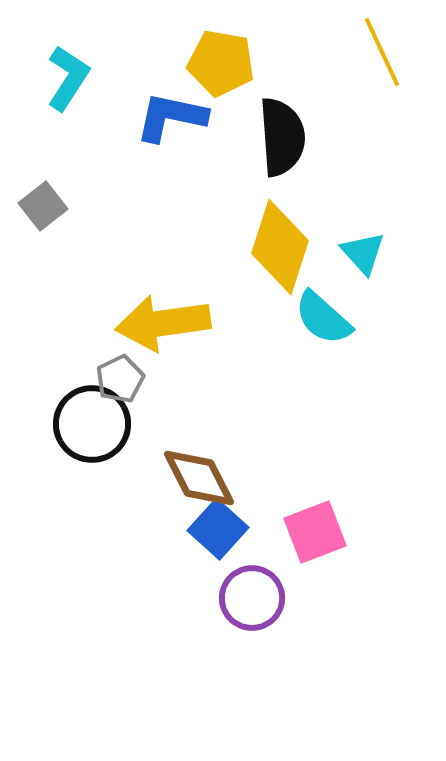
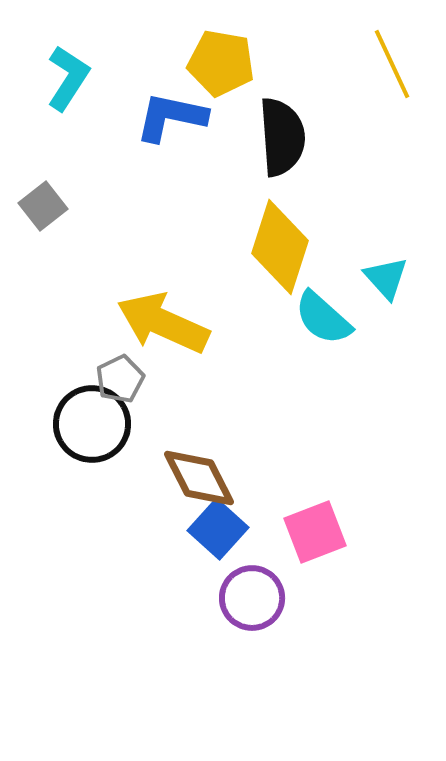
yellow line: moved 10 px right, 12 px down
cyan triangle: moved 23 px right, 25 px down
yellow arrow: rotated 32 degrees clockwise
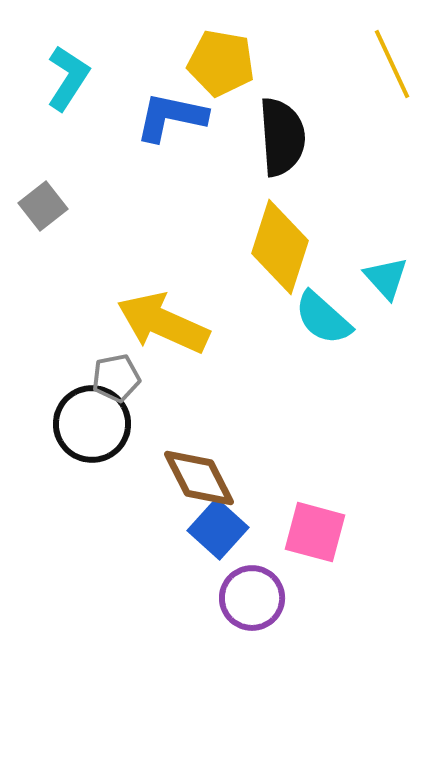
gray pentagon: moved 4 px left, 1 px up; rotated 15 degrees clockwise
pink square: rotated 36 degrees clockwise
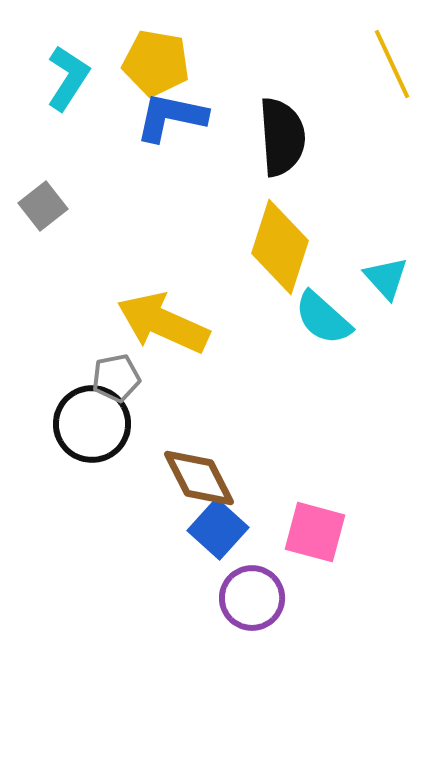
yellow pentagon: moved 65 px left
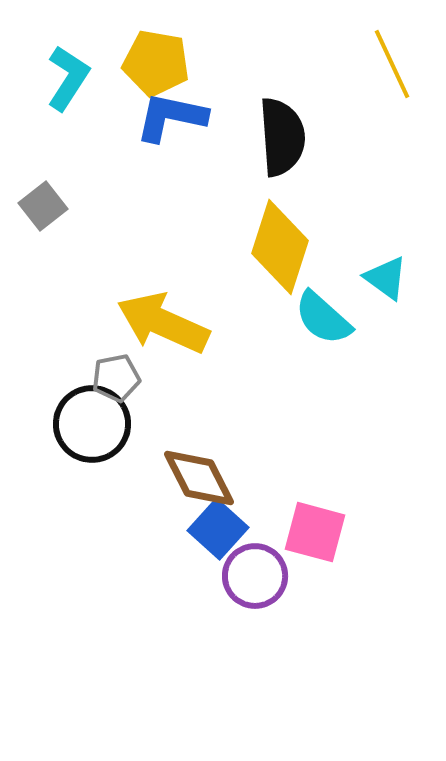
cyan triangle: rotated 12 degrees counterclockwise
purple circle: moved 3 px right, 22 px up
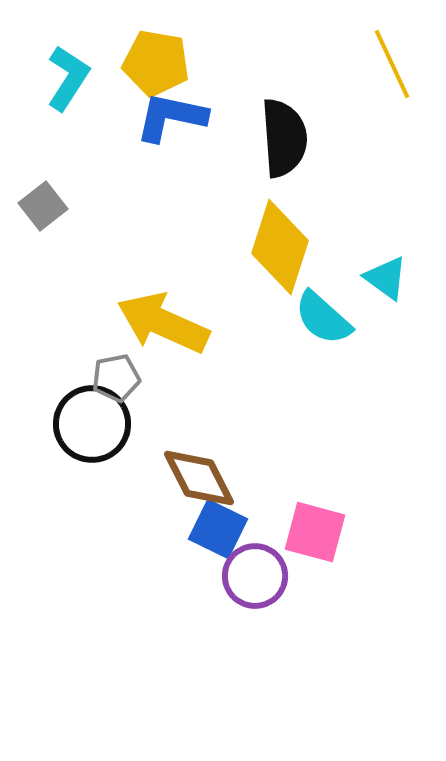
black semicircle: moved 2 px right, 1 px down
blue square: rotated 16 degrees counterclockwise
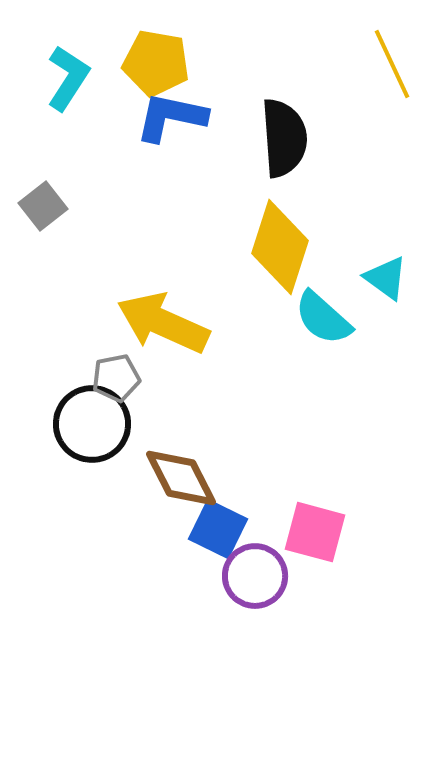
brown diamond: moved 18 px left
